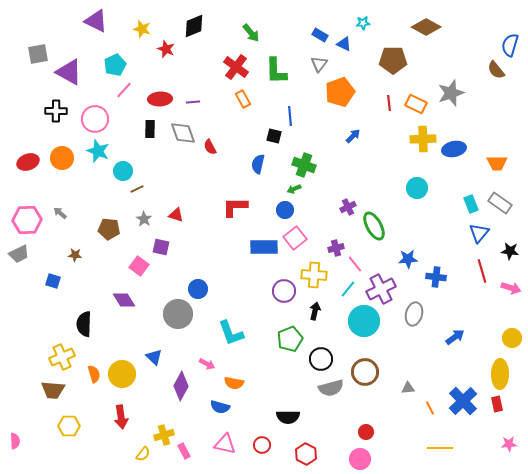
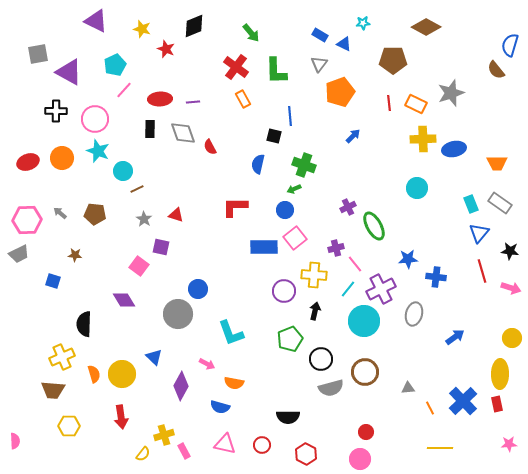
brown pentagon at (109, 229): moved 14 px left, 15 px up
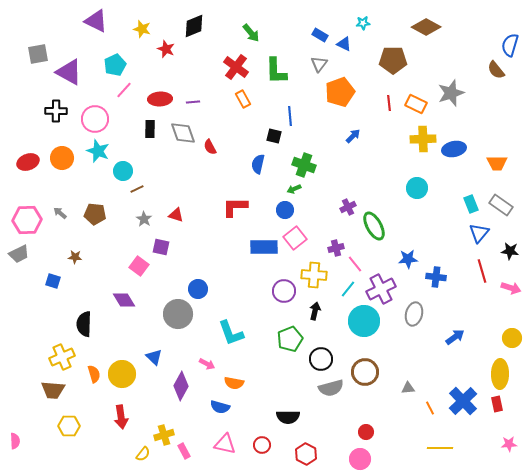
gray rectangle at (500, 203): moved 1 px right, 2 px down
brown star at (75, 255): moved 2 px down
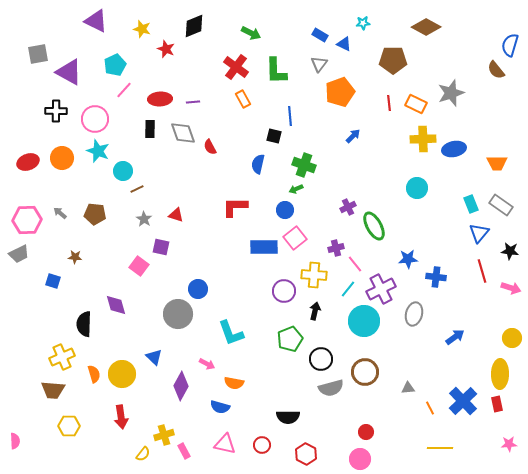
green arrow at (251, 33): rotated 24 degrees counterclockwise
green arrow at (294, 189): moved 2 px right
purple diamond at (124, 300): moved 8 px left, 5 px down; rotated 15 degrees clockwise
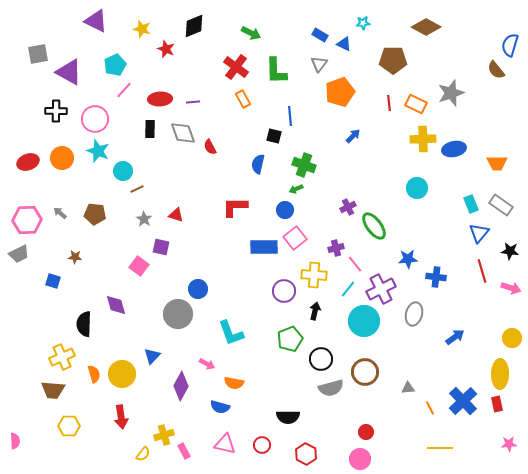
green ellipse at (374, 226): rotated 8 degrees counterclockwise
blue triangle at (154, 357): moved 2 px left, 1 px up; rotated 30 degrees clockwise
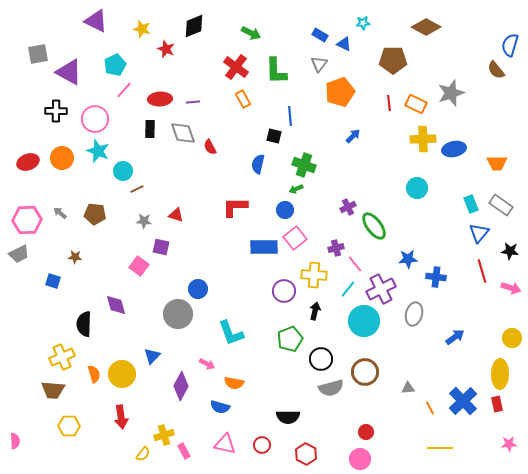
gray star at (144, 219): moved 2 px down; rotated 28 degrees counterclockwise
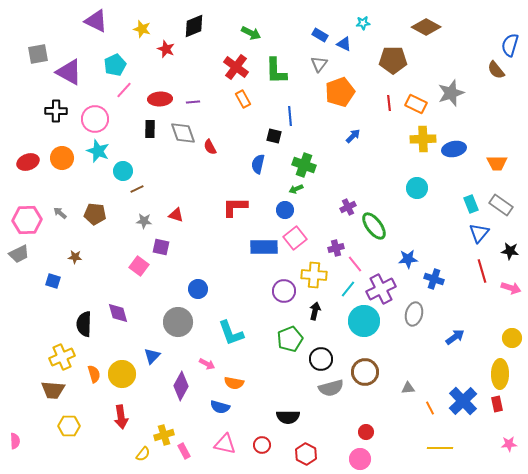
blue cross at (436, 277): moved 2 px left, 2 px down; rotated 12 degrees clockwise
purple diamond at (116, 305): moved 2 px right, 8 px down
gray circle at (178, 314): moved 8 px down
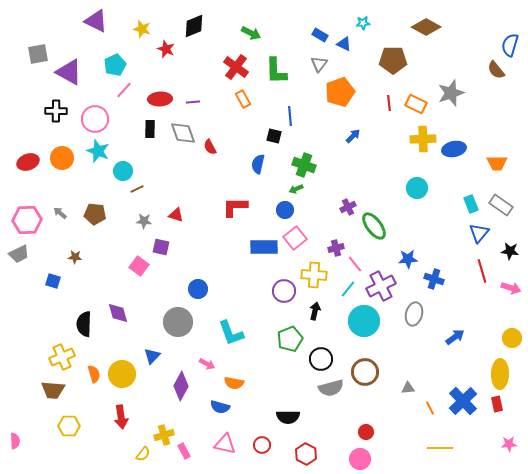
purple cross at (381, 289): moved 3 px up
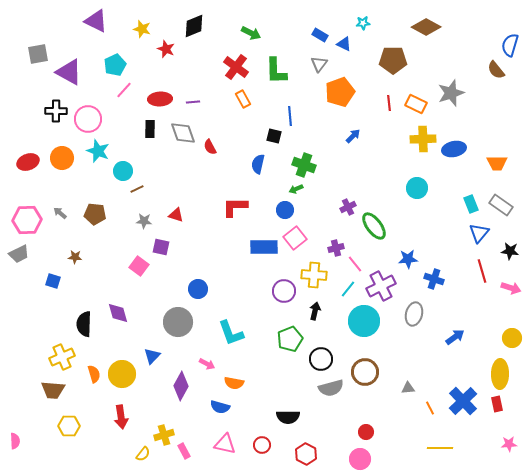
pink circle at (95, 119): moved 7 px left
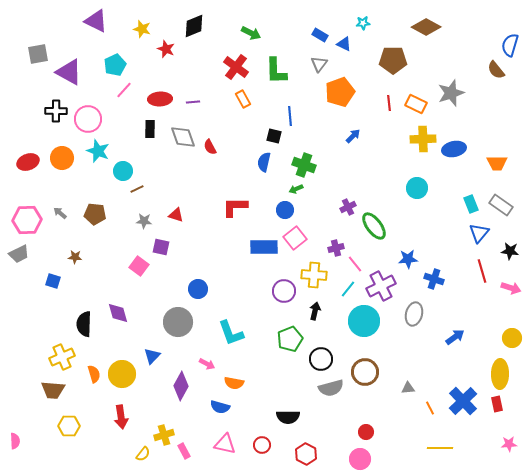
gray diamond at (183, 133): moved 4 px down
blue semicircle at (258, 164): moved 6 px right, 2 px up
